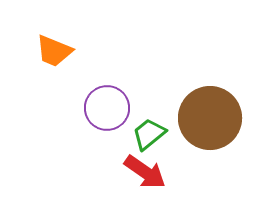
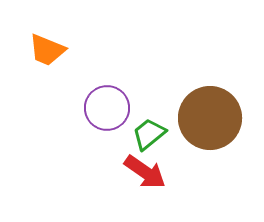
orange trapezoid: moved 7 px left, 1 px up
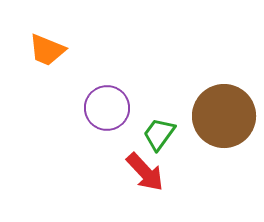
brown circle: moved 14 px right, 2 px up
green trapezoid: moved 10 px right; rotated 15 degrees counterclockwise
red arrow: rotated 12 degrees clockwise
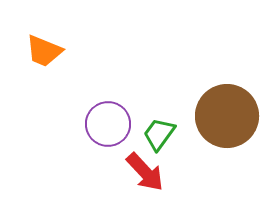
orange trapezoid: moved 3 px left, 1 px down
purple circle: moved 1 px right, 16 px down
brown circle: moved 3 px right
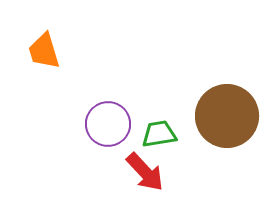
orange trapezoid: rotated 51 degrees clockwise
green trapezoid: rotated 45 degrees clockwise
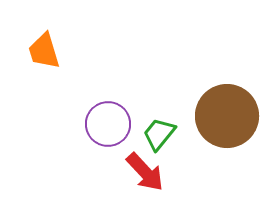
green trapezoid: rotated 42 degrees counterclockwise
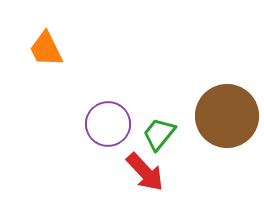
orange trapezoid: moved 2 px right, 2 px up; rotated 9 degrees counterclockwise
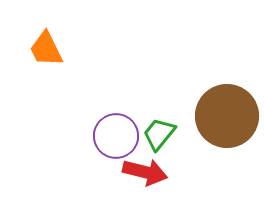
purple circle: moved 8 px right, 12 px down
red arrow: rotated 33 degrees counterclockwise
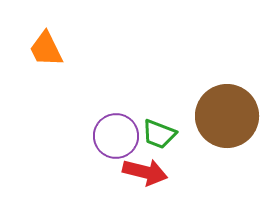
green trapezoid: rotated 108 degrees counterclockwise
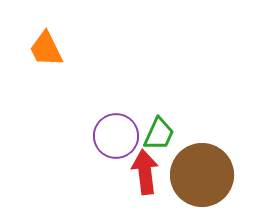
brown circle: moved 25 px left, 59 px down
green trapezoid: rotated 87 degrees counterclockwise
red arrow: rotated 111 degrees counterclockwise
